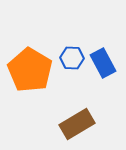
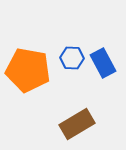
orange pentagon: moved 2 px left; rotated 21 degrees counterclockwise
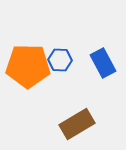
blue hexagon: moved 12 px left, 2 px down
orange pentagon: moved 4 px up; rotated 9 degrees counterclockwise
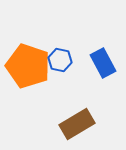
blue hexagon: rotated 10 degrees clockwise
orange pentagon: rotated 18 degrees clockwise
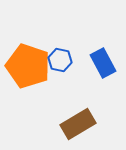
brown rectangle: moved 1 px right
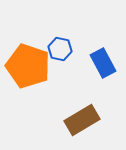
blue hexagon: moved 11 px up
brown rectangle: moved 4 px right, 4 px up
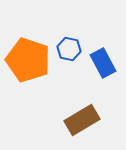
blue hexagon: moved 9 px right
orange pentagon: moved 6 px up
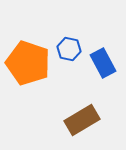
orange pentagon: moved 3 px down
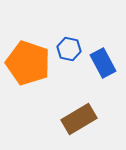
brown rectangle: moved 3 px left, 1 px up
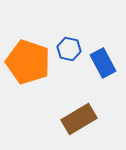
orange pentagon: moved 1 px up
